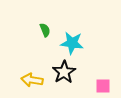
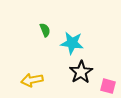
black star: moved 17 px right
yellow arrow: rotated 20 degrees counterclockwise
pink square: moved 5 px right; rotated 14 degrees clockwise
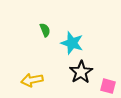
cyan star: rotated 10 degrees clockwise
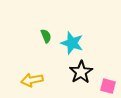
green semicircle: moved 1 px right, 6 px down
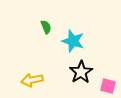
green semicircle: moved 9 px up
cyan star: moved 1 px right, 2 px up
